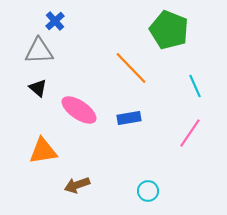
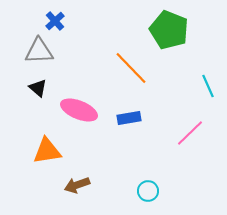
cyan line: moved 13 px right
pink ellipse: rotated 12 degrees counterclockwise
pink line: rotated 12 degrees clockwise
orange triangle: moved 4 px right
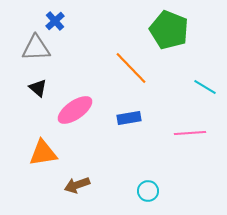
gray triangle: moved 3 px left, 3 px up
cyan line: moved 3 px left, 1 px down; rotated 35 degrees counterclockwise
pink ellipse: moved 4 px left; rotated 57 degrees counterclockwise
pink line: rotated 40 degrees clockwise
orange triangle: moved 4 px left, 2 px down
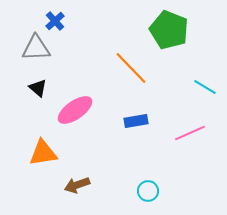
blue rectangle: moved 7 px right, 3 px down
pink line: rotated 20 degrees counterclockwise
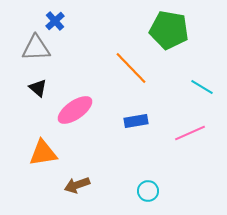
green pentagon: rotated 12 degrees counterclockwise
cyan line: moved 3 px left
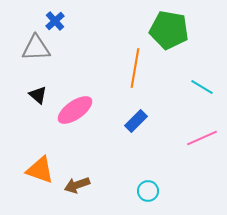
orange line: moved 4 px right; rotated 54 degrees clockwise
black triangle: moved 7 px down
blue rectangle: rotated 35 degrees counterclockwise
pink line: moved 12 px right, 5 px down
orange triangle: moved 3 px left, 17 px down; rotated 28 degrees clockwise
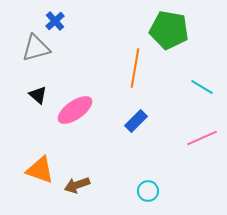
gray triangle: rotated 12 degrees counterclockwise
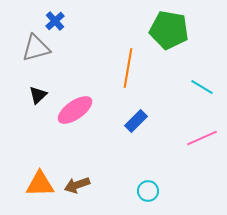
orange line: moved 7 px left
black triangle: rotated 36 degrees clockwise
orange triangle: moved 14 px down; rotated 20 degrees counterclockwise
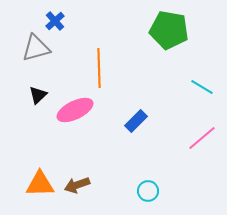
orange line: moved 29 px left; rotated 12 degrees counterclockwise
pink ellipse: rotated 9 degrees clockwise
pink line: rotated 16 degrees counterclockwise
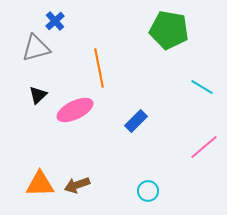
orange line: rotated 9 degrees counterclockwise
pink line: moved 2 px right, 9 px down
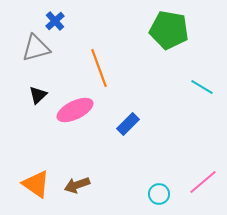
orange line: rotated 9 degrees counterclockwise
blue rectangle: moved 8 px left, 3 px down
pink line: moved 1 px left, 35 px down
orange triangle: moved 4 px left; rotated 36 degrees clockwise
cyan circle: moved 11 px right, 3 px down
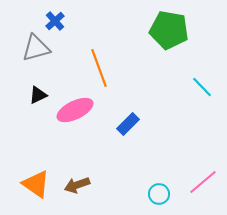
cyan line: rotated 15 degrees clockwise
black triangle: rotated 18 degrees clockwise
